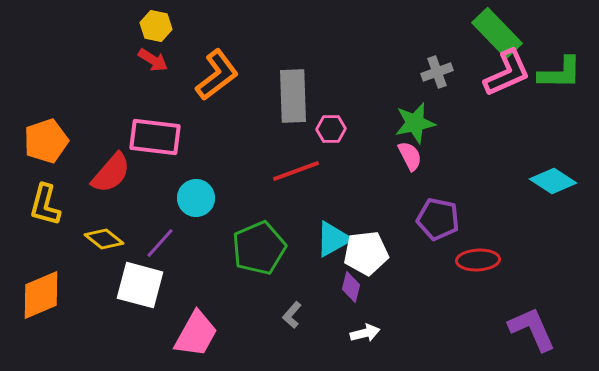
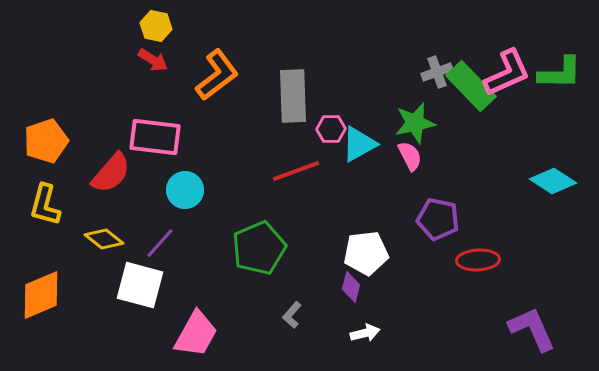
green rectangle: moved 26 px left, 53 px down
cyan circle: moved 11 px left, 8 px up
cyan triangle: moved 26 px right, 95 px up
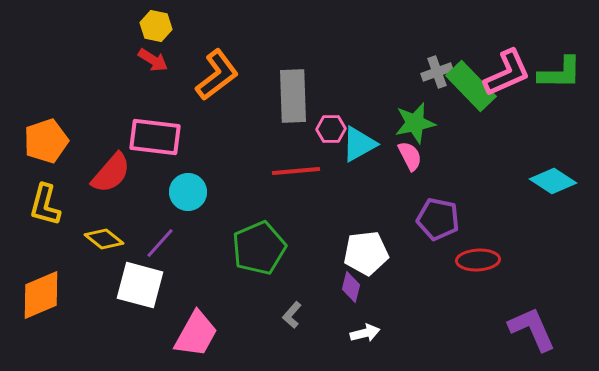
red line: rotated 15 degrees clockwise
cyan circle: moved 3 px right, 2 px down
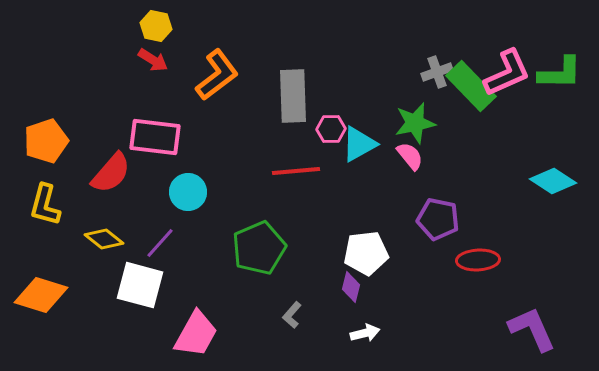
pink semicircle: rotated 12 degrees counterclockwise
orange diamond: rotated 40 degrees clockwise
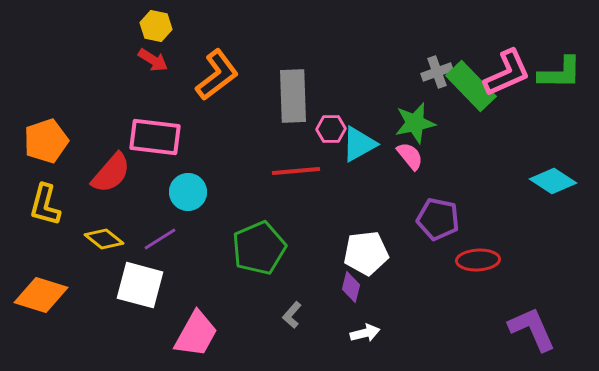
purple line: moved 4 px up; rotated 16 degrees clockwise
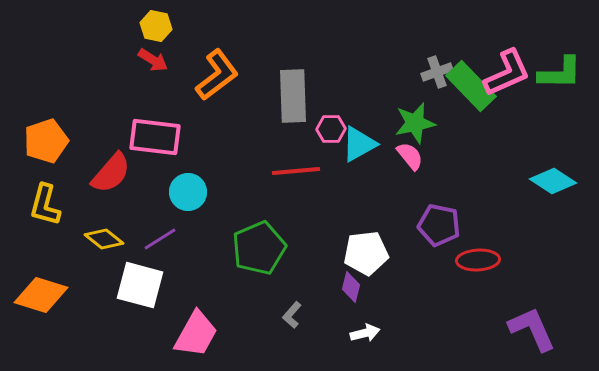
purple pentagon: moved 1 px right, 6 px down
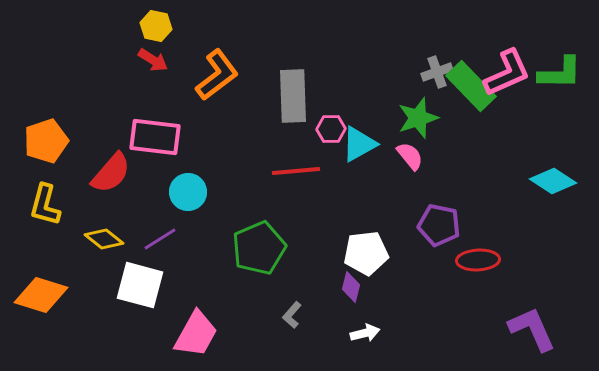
green star: moved 3 px right, 5 px up; rotated 6 degrees counterclockwise
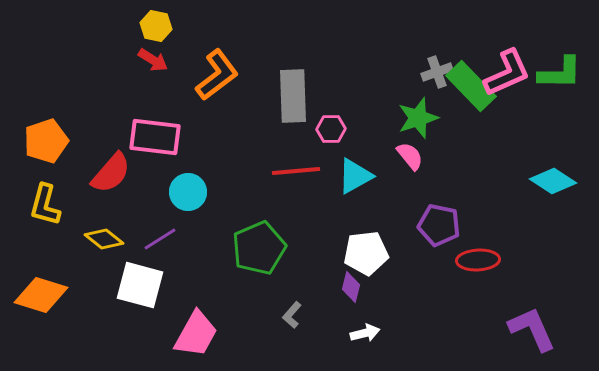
cyan triangle: moved 4 px left, 32 px down
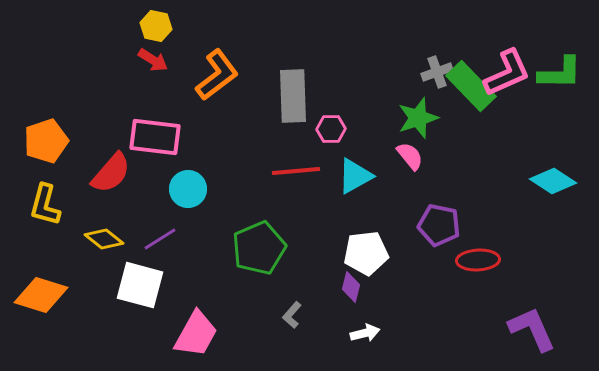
cyan circle: moved 3 px up
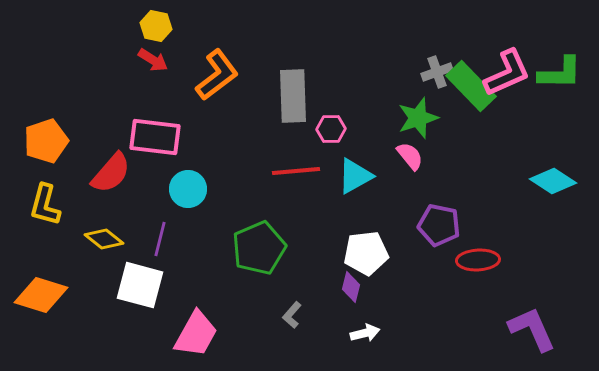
purple line: rotated 44 degrees counterclockwise
